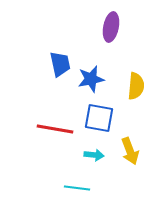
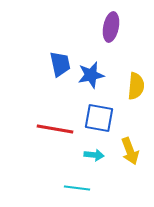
blue star: moved 4 px up
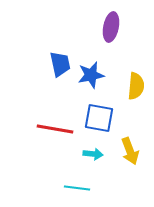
cyan arrow: moved 1 px left, 1 px up
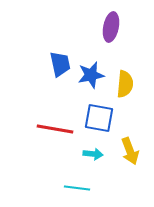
yellow semicircle: moved 11 px left, 2 px up
